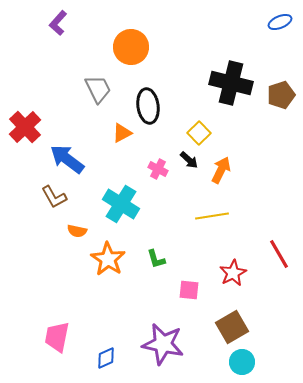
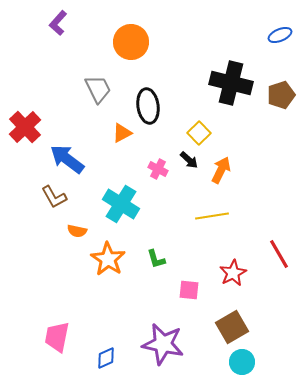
blue ellipse: moved 13 px down
orange circle: moved 5 px up
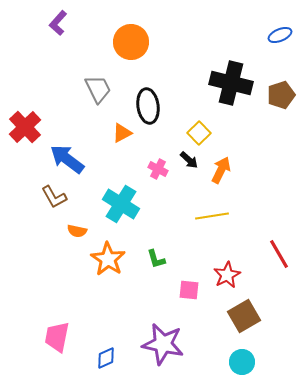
red star: moved 6 px left, 2 px down
brown square: moved 12 px right, 11 px up
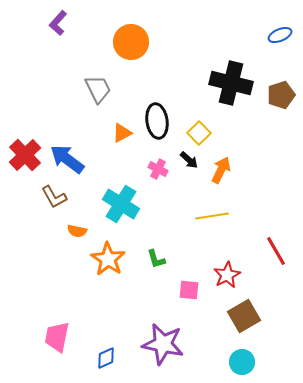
black ellipse: moved 9 px right, 15 px down
red cross: moved 28 px down
red line: moved 3 px left, 3 px up
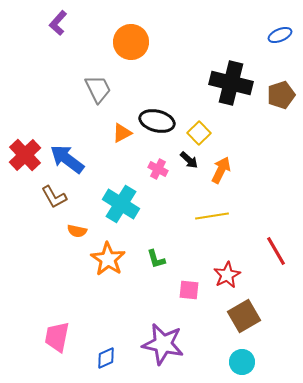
black ellipse: rotated 68 degrees counterclockwise
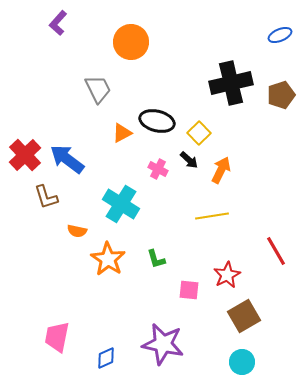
black cross: rotated 27 degrees counterclockwise
brown L-shape: moved 8 px left; rotated 12 degrees clockwise
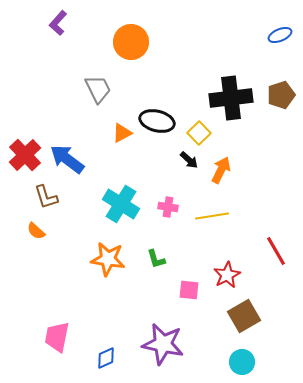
black cross: moved 15 px down; rotated 6 degrees clockwise
pink cross: moved 10 px right, 38 px down; rotated 18 degrees counterclockwise
orange semicircle: moved 41 px left; rotated 30 degrees clockwise
orange star: rotated 24 degrees counterclockwise
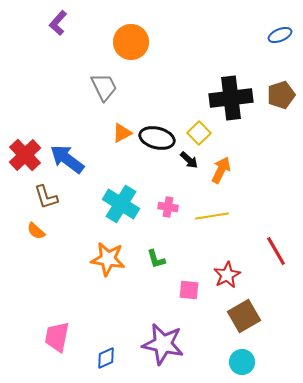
gray trapezoid: moved 6 px right, 2 px up
black ellipse: moved 17 px down
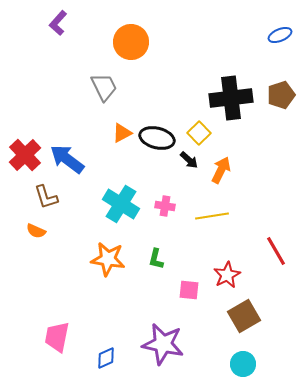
pink cross: moved 3 px left, 1 px up
orange semicircle: rotated 18 degrees counterclockwise
green L-shape: rotated 30 degrees clockwise
cyan circle: moved 1 px right, 2 px down
